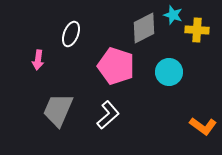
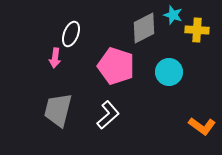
pink arrow: moved 17 px right, 2 px up
gray trapezoid: rotated 9 degrees counterclockwise
orange L-shape: moved 1 px left
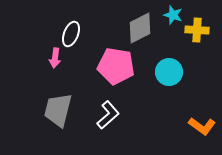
gray diamond: moved 4 px left
pink pentagon: rotated 9 degrees counterclockwise
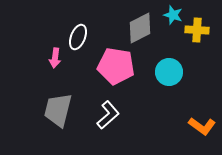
white ellipse: moved 7 px right, 3 px down
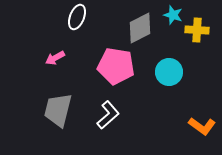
white ellipse: moved 1 px left, 20 px up
pink arrow: rotated 54 degrees clockwise
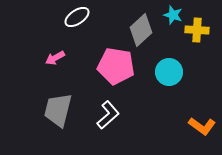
white ellipse: rotated 35 degrees clockwise
gray diamond: moved 1 px right, 2 px down; rotated 16 degrees counterclockwise
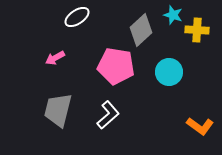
orange L-shape: moved 2 px left
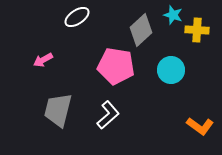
pink arrow: moved 12 px left, 2 px down
cyan circle: moved 2 px right, 2 px up
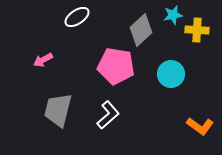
cyan star: rotated 30 degrees counterclockwise
cyan circle: moved 4 px down
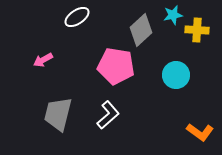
cyan circle: moved 5 px right, 1 px down
gray trapezoid: moved 4 px down
orange L-shape: moved 6 px down
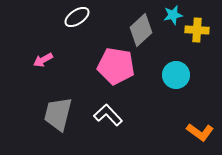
white L-shape: rotated 92 degrees counterclockwise
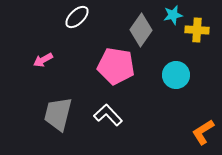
white ellipse: rotated 10 degrees counterclockwise
gray diamond: rotated 12 degrees counterclockwise
orange L-shape: moved 3 px right; rotated 112 degrees clockwise
